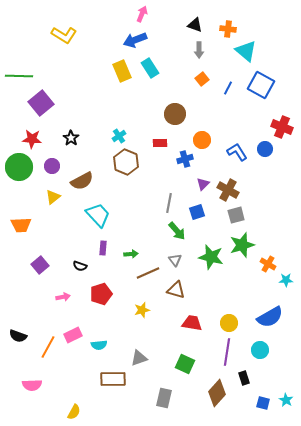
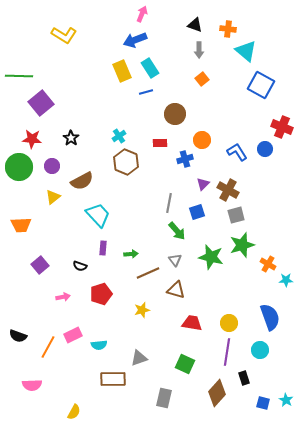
blue line at (228, 88): moved 82 px left, 4 px down; rotated 48 degrees clockwise
blue semicircle at (270, 317): rotated 80 degrees counterclockwise
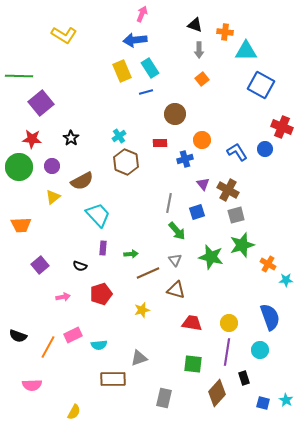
orange cross at (228, 29): moved 3 px left, 3 px down
blue arrow at (135, 40): rotated 15 degrees clockwise
cyan triangle at (246, 51): rotated 40 degrees counterclockwise
purple triangle at (203, 184): rotated 24 degrees counterclockwise
green square at (185, 364): moved 8 px right; rotated 18 degrees counterclockwise
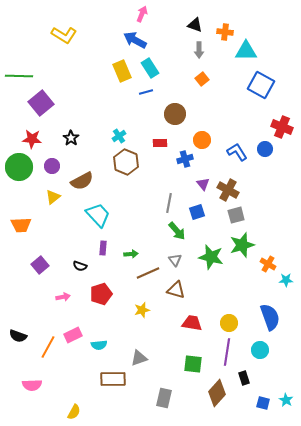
blue arrow at (135, 40): rotated 35 degrees clockwise
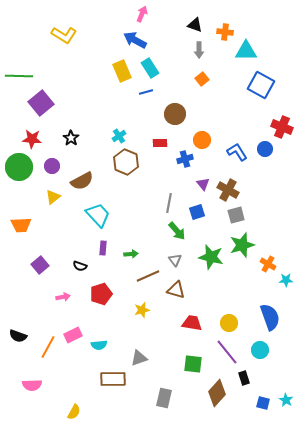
brown line at (148, 273): moved 3 px down
purple line at (227, 352): rotated 48 degrees counterclockwise
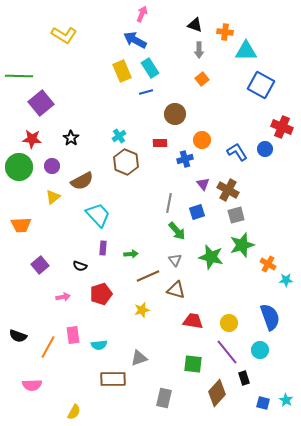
red trapezoid at (192, 323): moved 1 px right, 2 px up
pink rectangle at (73, 335): rotated 72 degrees counterclockwise
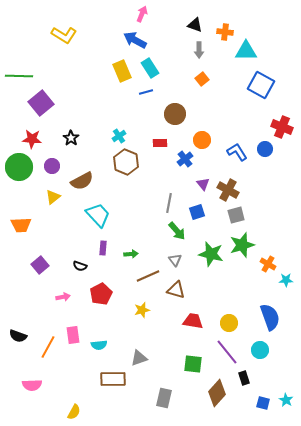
blue cross at (185, 159): rotated 21 degrees counterclockwise
green star at (211, 257): moved 3 px up
red pentagon at (101, 294): rotated 10 degrees counterclockwise
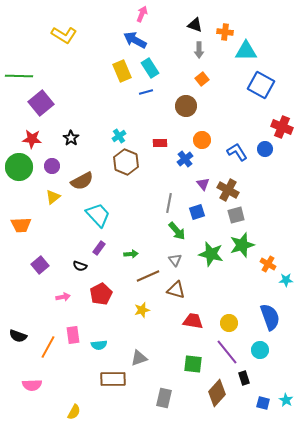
brown circle at (175, 114): moved 11 px right, 8 px up
purple rectangle at (103, 248): moved 4 px left; rotated 32 degrees clockwise
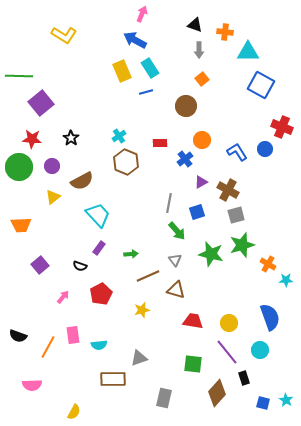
cyan triangle at (246, 51): moved 2 px right, 1 px down
purple triangle at (203, 184): moved 2 px left, 2 px up; rotated 40 degrees clockwise
pink arrow at (63, 297): rotated 40 degrees counterclockwise
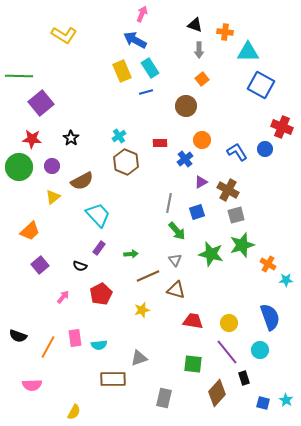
orange trapezoid at (21, 225): moved 9 px right, 6 px down; rotated 40 degrees counterclockwise
pink rectangle at (73, 335): moved 2 px right, 3 px down
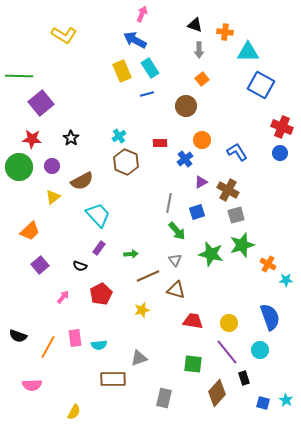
blue line at (146, 92): moved 1 px right, 2 px down
blue circle at (265, 149): moved 15 px right, 4 px down
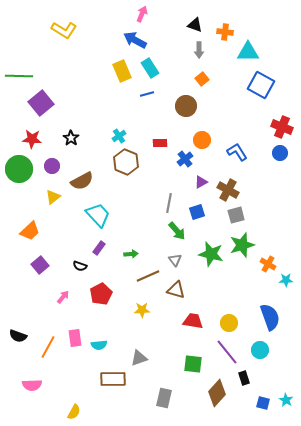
yellow L-shape at (64, 35): moved 5 px up
green circle at (19, 167): moved 2 px down
yellow star at (142, 310): rotated 14 degrees clockwise
